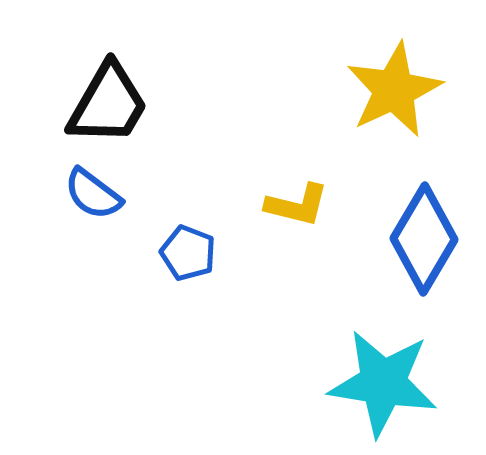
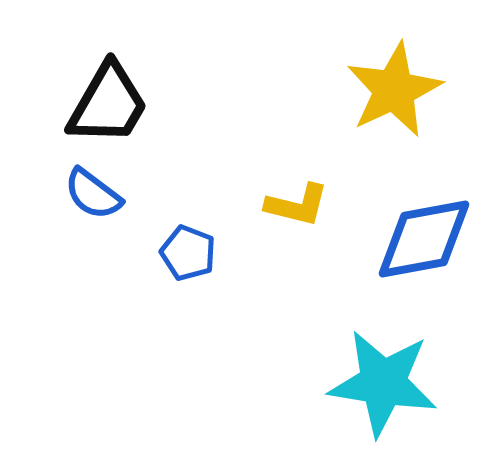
blue diamond: rotated 49 degrees clockwise
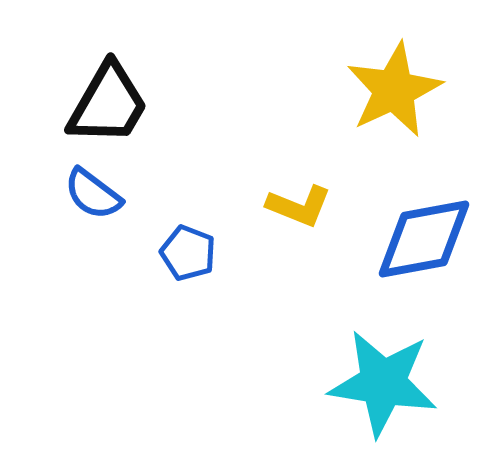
yellow L-shape: moved 2 px right, 1 px down; rotated 8 degrees clockwise
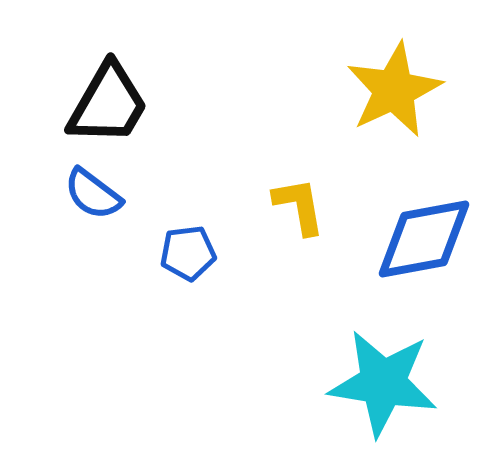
yellow L-shape: rotated 122 degrees counterclockwise
blue pentagon: rotated 28 degrees counterclockwise
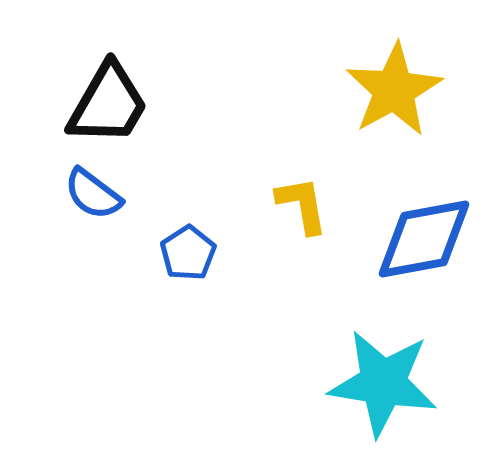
yellow star: rotated 4 degrees counterclockwise
yellow L-shape: moved 3 px right, 1 px up
blue pentagon: rotated 26 degrees counterclockwise
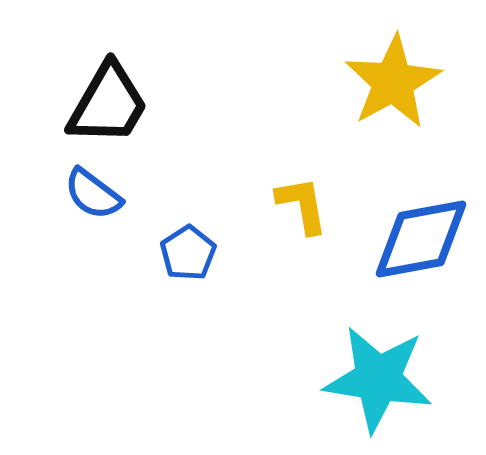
yellow star: moved 1 px left, 8 px up
blue diamond: moved 3 px left
cyan star: moved 5 px left, 4 px up
